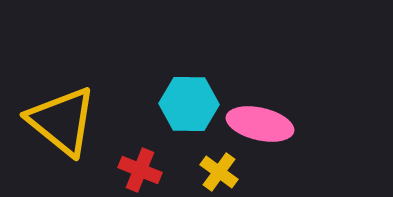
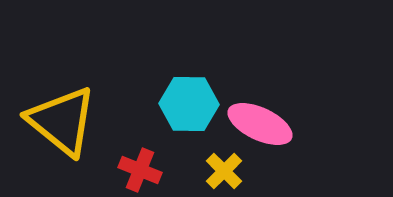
pink ellipse: rotated 12 degrees clockwise
yellow cross: moved 5 px right, 1 px up; rotated 9 degrees clockwise
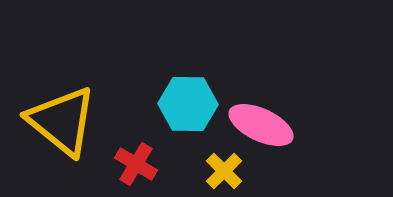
cyan hexagon: moved 1 px left
pink ellipse: moved 1 px right, 1 px down
red cross: moved 4 px left, 6 px up; rotated 9 degrees clockwise
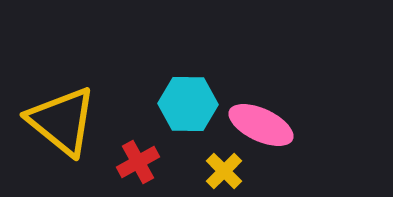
red cross: moved 2 px right, 2 px up; rotated 30 degrees clockwise
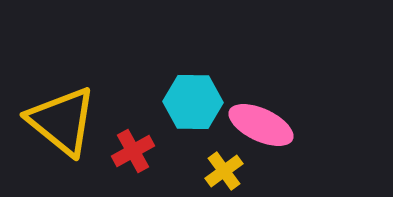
cyan hexagon: moved 5 px right, 2 px up
red cross: moved 5 px left, 11 px up
yellow cross: rotated 9 degrees clockwise
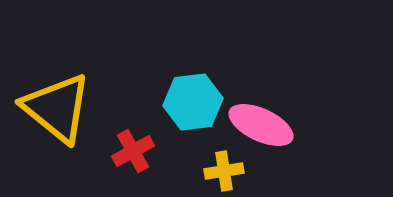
cyan hexagon: rotated 8 degrees counterclockwise
yellow triangle: moved 5 px left, 13 px up
yellow cross: rotated 27 degrees clockwise
